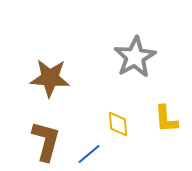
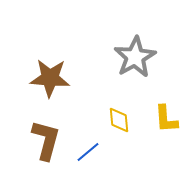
yellow diamond: moved 1 px right, 4 px up
brown L-shape: moved 1 px up
blue line: moved 1 px left, 2 px up
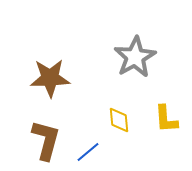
brown star: rotated 6 degrees counterclockwise
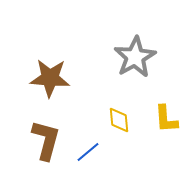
brown star: rotated 6 degrees clockwise
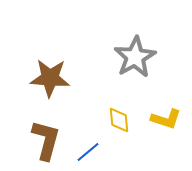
yellow L-shape: rotated 68 degrees counterclockwise
